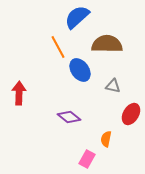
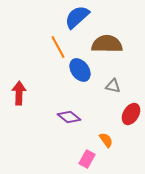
orange semicircle: moved 1 px down; rotated 133 degrees clockwise
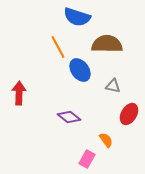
blue semicircle: rotated 120 degrees counterclockwise
red ellipse: moved 2 px left
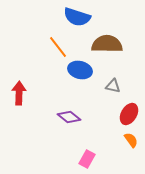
orange line: rotated 10 degrees counterclockwise
blue ellipse: rotated 40 degrees counterclockwise
orange semicircle: moved 25 px right
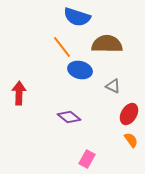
orange line: moved 4 px right
gray triangle: rotated 14 degrees clockwise
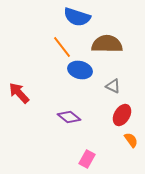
red arrow: rotated 45 degrees counterclockwise
red ellipse: moved 7 px left, 1 px down
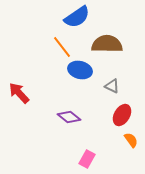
blue semicircle: rotated 52 degrees counterclockwise
gray triangle: moved 1 px left
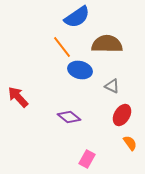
red arrow: moved 1 px left, 4 px down
orange semicircle: moved 1 px left, 3 px down
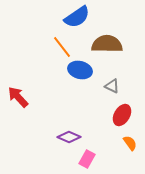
purple diamond: moved 20 px down; rotated 15 degrees counterclockwise
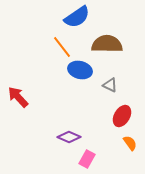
gray triangle: moved 2 px left, 1 px up
red ellipse: moved 1 px down
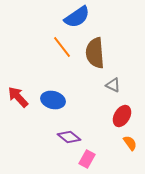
brown semicircle: moved 12 px left, 9 px down; rotated 96 degrees counterclockwise
blue ellipse: moved 27 px left, 30 px down
gray triangle: moved 3 px right
purple diamond: rotated 15 degrees clockwise
